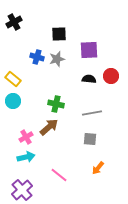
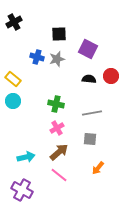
purple square: moved 1 px left, 1 px up; rotated 30 degrees clockwise
brown arrow: moved 10 px right, 25 px down
pink cross: moved 31 px right, 9 px up
purple cross: rotated 20 degrees counterclockwise
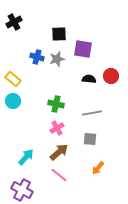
purple square: moved 5 px left; rotated 18 degrees counterclockwise
cyan arrow: rotated 36 degrees counterclockwise
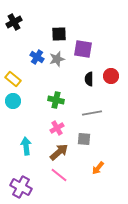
blue cross: rotated 16 degrees clockwise
black semicircle: rotated 96 degrees counterclockwise
green cross: moved 4 px up
gray square: moved 6 px left
cyan arrow: moved 11 px up; rotated 48 degrees counterclockwise
purple cross: moved 1 px left, 3 px up
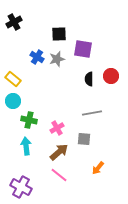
green cross: moved 27 px left, 20 px down
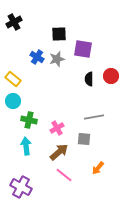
gray line: moved 2 px right, 4 px down
pink line: moved 5 px right
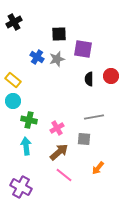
yellow rectangle: moved 1 px down
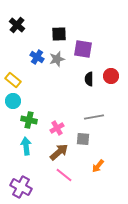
black cross: moved 3 px right, 3 px down; rotated 21 degrees counterclockwise
gray square: moved 1 px left
orange arrow: moved 2 px up
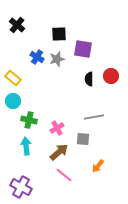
yellow rectangle: moved 2 px up
